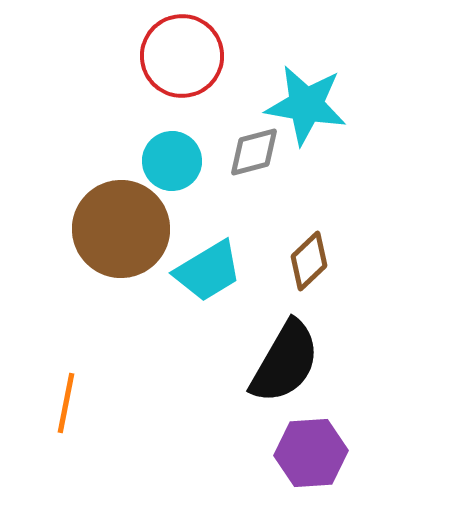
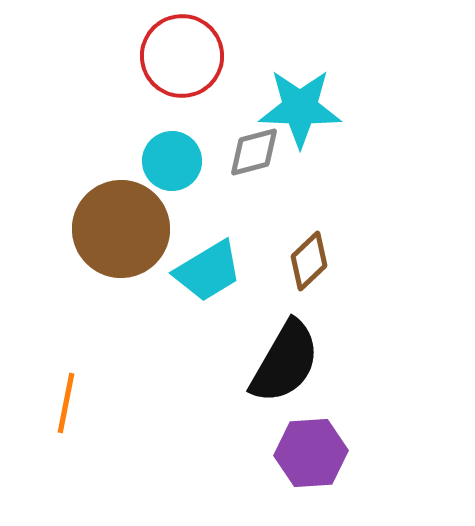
cyan star: moved 6 px left, 3 px down; rotated 8 degrees counterclockwise
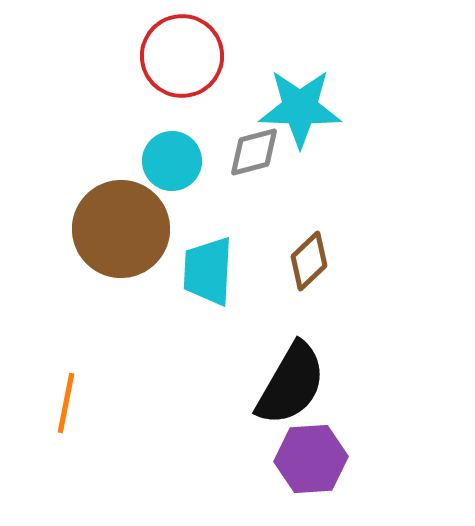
cyan trapezoid: rotated 124 degrees clockwise
black semicircle: moved 6 px right, 22 px down
purple hexagon: moved 6 px down
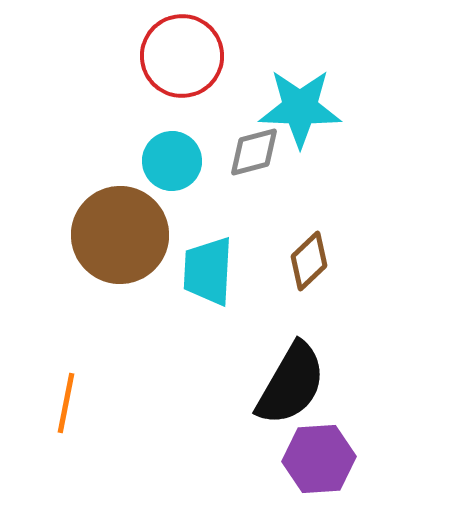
brown circle: moved 1 px left, 6 px down
purple hexagon: moved 8 px right
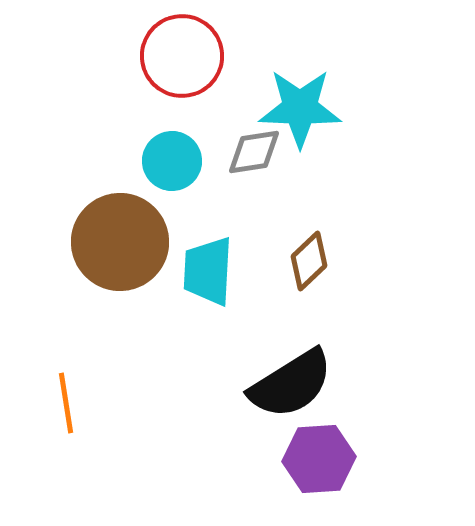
gray diamond: rotated 6 degrees clockwise
brown circle: moved 7 px down
black semicircle: rotated 28 degrees clockwise
orange line: rotated 20 degrees counterclockwise
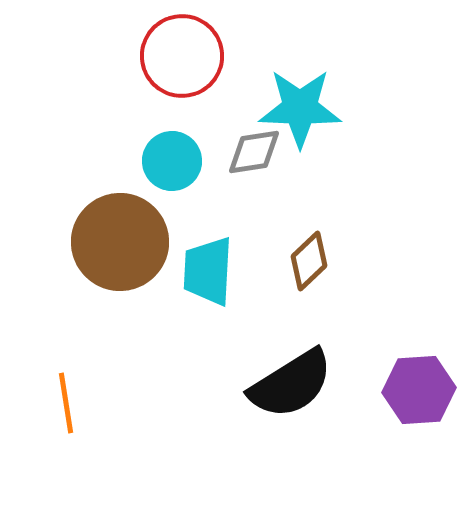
purple hexagon: moved 100 px right, 69 px up
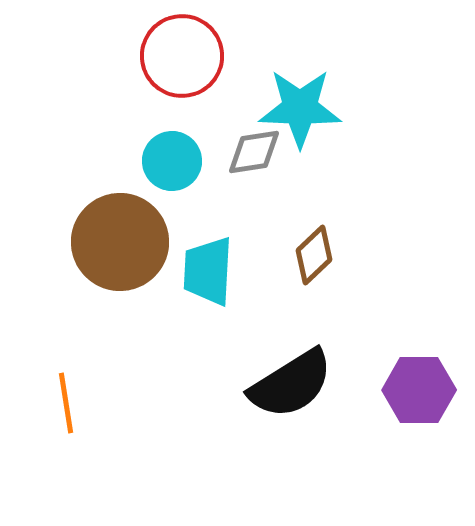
brown diamond: moved 5 px right, 6 px up
purple hexagon: rotated 4 degrees clockwise
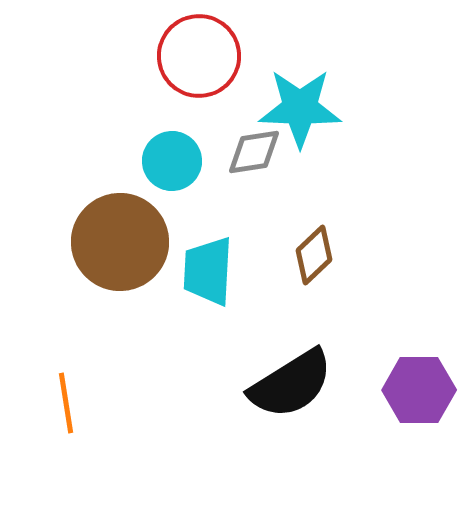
red circle: moved 17 px right
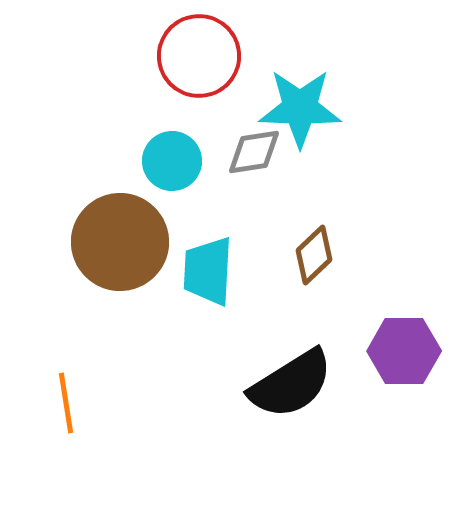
purple hexagon: moved 15 px left, 39 px up
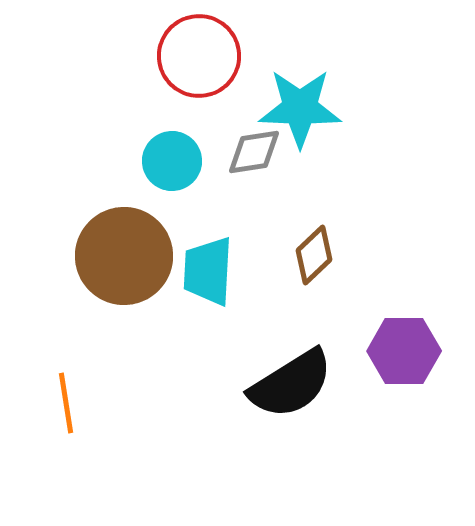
brown circle: moved 4 px right, 14 px down
